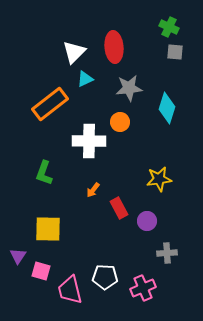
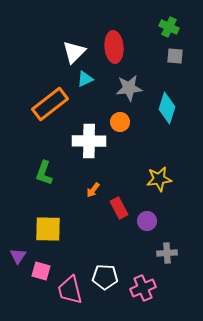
gray square: moved 4 px down
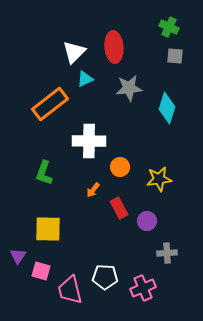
orange circle: moved 45 px down
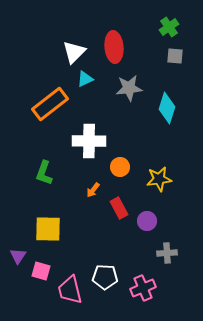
green cross: rotated 30 degrees clockwise
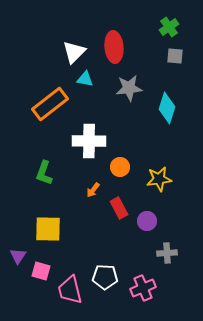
cyan triangle: rotated 36 degrees clockwise
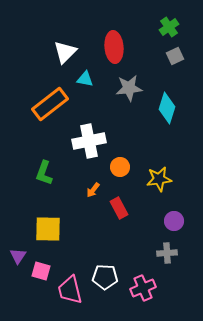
white triangle: moved 9 px left
gray square: rotated 30 degrees counterclockwise
white cross: rotated 12 degrees counterclockwise
purple circle: moved 27 px right
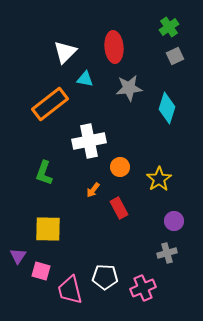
yellow star: rotated 25 degrees counterclockwise
gray cross: rotated 12 degrees counterclockwise
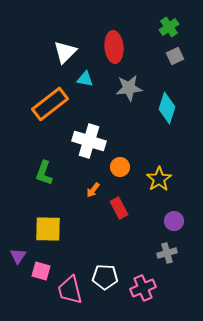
white cross: rotated 28 degrees clockwise
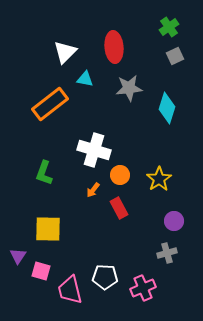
white cross: moved 5 px right, 9 px down
orange circle: moved 8 px down
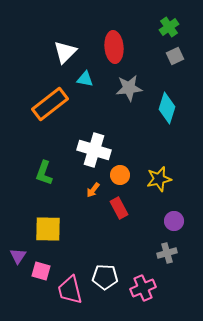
yellow star: rotated 20 degrees clockwise
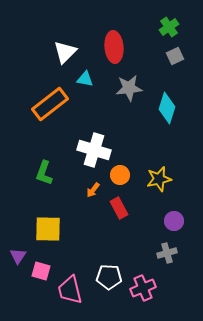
white pentagon: moved 4 px right
